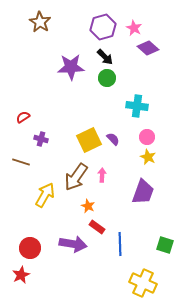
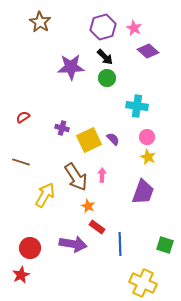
purple diamond: moved 3 px down
purple cross: moved 21 px right, 11 px up
brown arrow: rotated 68 degrees counterclockwise
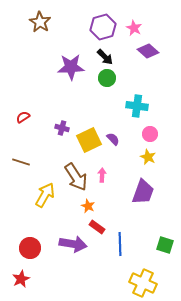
pink circle: moved 3 px right, 3 px up
red star: moved 4 px down
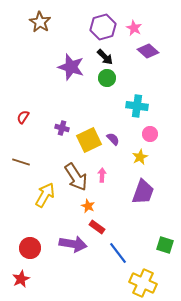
purple star: rotated 20 degrees clockwise
red semicircle: rotated 24 degrees counterclockwise
yellow star: moved 8 px left; rotated 21 degrees clockwise
blue line: moved 2 px left, 9 px down; rotated 35 degrees counterclockwise
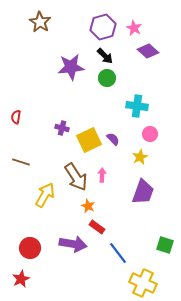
black arrow: moved 1 px up
purple star: rotated 24 degrees counterclockwise
red semicircle: moved 7 px left; rotated 24 degrees counterclockwise
